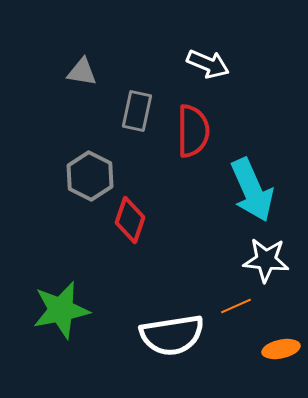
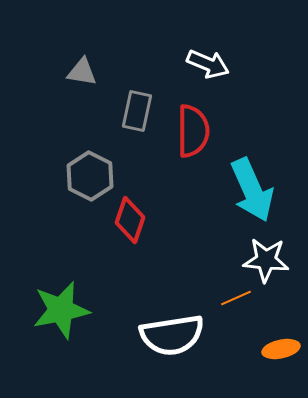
orange line: moved 8 px up
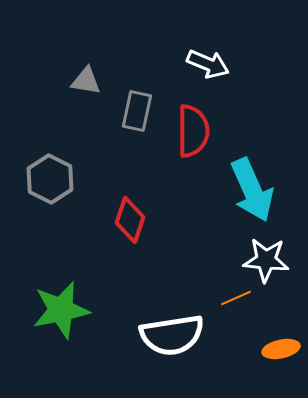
gray triangle: moved 4 px right, 9 px down
gray hexagon: moved 40 px left, 3 px down
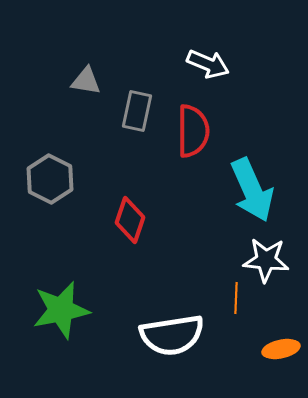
orange line: rotated 64 degrees counterclockwise
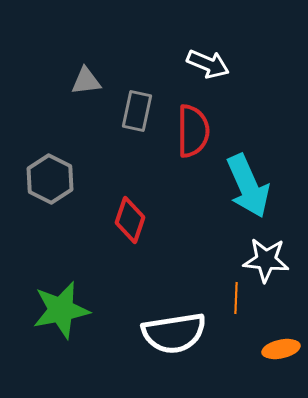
gray triangle: rotated 16 degrees counterclockwise
cyan arrow: moved 4 px left, 4 px up
white semicircle: moved 2 px right, 2 px up
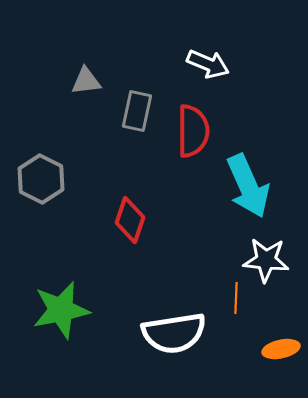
gray hexagon: moved 9 px left
